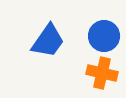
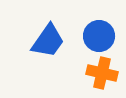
blue circle: moved 5 px left
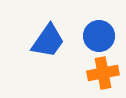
orange cross: moved 1 px right; rotated 24 degrees counterclockwise
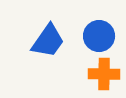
orange cross: moved 1 px right, 1 px down; rotated 12 degrees clockwise
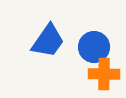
blue circle: moved 5 px left, 11 px down
